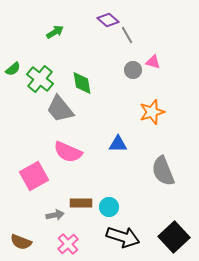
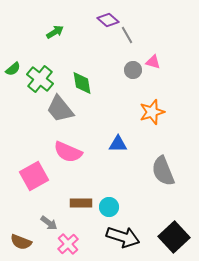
gray arrow: moved 6 px left, 8 px down; rotated 48 degrees clockwise
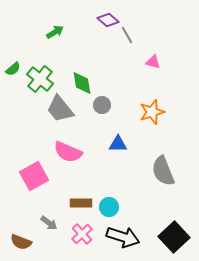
gray circle: moved 31 px left, 35 px down
pink cross: moved 14 px right, 10 px up
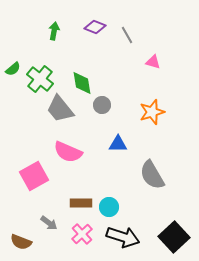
purple diamond: moved 13 px left, 7 px down; rotated 20 degrees counterclockwise
green arrow: moved 1 px left, 1 px up; rotated 48 degrees counterclockwise
gray semicircle: moved 11 px left, 4 px down; rotated 8 degrees counterclockwise
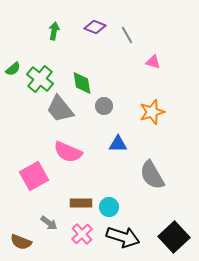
gray circle: moved 2 px right, 1 px down
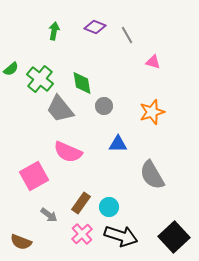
green semicircle: moved 2 px left
brown rectangle: rotated 55 degrees counterclockwise
gray arrow: moved 8 px up
black arrow: moved 2 px left, 1 px up
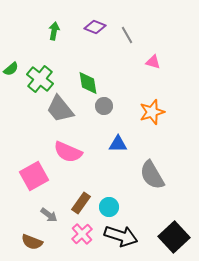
green diamond: moved 6 px right
brown semicircle: moved 11 px right
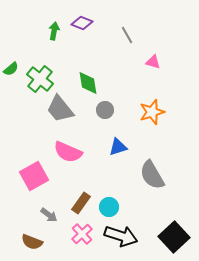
purple diamond: moved 13 px left, 4 px up
gray circle: moved 1 px right, 4 px down
blue triangle: moved 3 px down; rotated 18 degrees counterclockwise
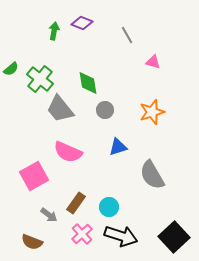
brown rectangle: moved 5 px left
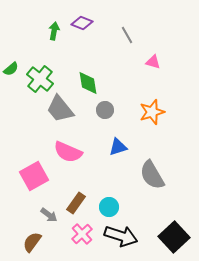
brown semicircle: rotated 105 degrees clockwise
